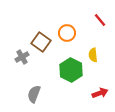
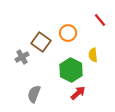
orange circle: moved 1 px right
red arrow: moved 22 px left; rotated 21 degrees counterclockwise
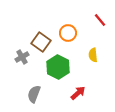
green hexagon: moved 13 px left, 3 px up
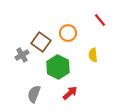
gray cross: moved 2 px up
red arrow: moved 8 px left
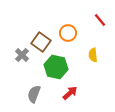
gray cross: rotated 16 degrees counterclockwise
green hexagon: moved 2 px left; rotated 15 degrees counterclockwise
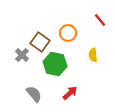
brown square: moved 1 px left
green hexagon: moved 1 px left, 3 px up
gray semicircle: rotated 120 degrees clockwise
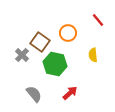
red line: moved 2 px left
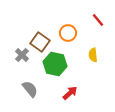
gray semicircle: moved 4 px left, 5 px up
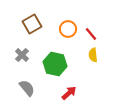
red line: moved 7 px left, 14 px down
orange circle: moved 4 px up
brown square: moved 8 px left, 18 px up; rotated 24 degrees clockwise
gray semicircle: moved 3 px left, 1 px up
red arrow: moved 1 px left
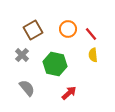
brown square: moved 1 px right, 6 px down
